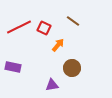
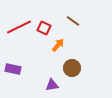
purple rectangle: moved 2 px down
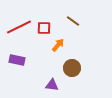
red square: rotated 24 degrees counterclockwise
purple rectangle: moved 4 px right, 9 px up
purple triangle: rotated 16 degrees clockwise
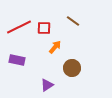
orange arrow: moved 3 px left, 2 px down
purple triangle: moved 5 px left; rotated 40 degrees counterclockwise
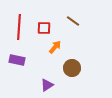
red line: rotated 60 degrees counterclockwise
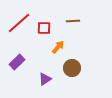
brown line: rotated 40 degrees counterclockwise
red line: moved 4 px up; rotated 45 degrees clockwise
orange arrow: moved 3 px right
purple rectangle: moved 2 px down; rotated 56 degrees counterclockwise
purple triangle: moved 2 px left, 6 px up
